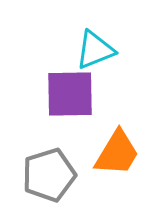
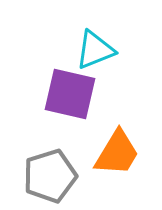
purple square: rotated 14 degrees clockwise
gray pentagon: moved 1 px right, 1 px down
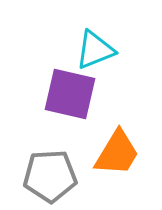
gray pentagon: rotated 14 degrees clockwise
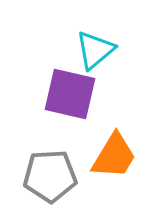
cyan triangle: rotated 18 degrees counterclockwise
orange trapezoid: moved 3 px left, 3 px down
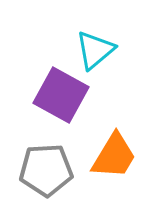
purple square: moved 9 px left, 1 px down; rotated 16 degrees clockwise
gray pentagon: moved 4 px left, 6 px up
